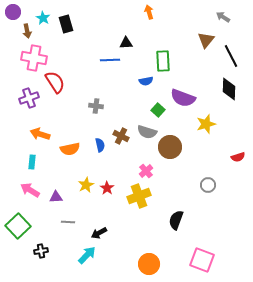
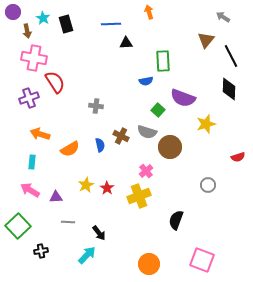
blue line at (110, 60): moved 1 px right, 36 px up
orange semicircle at (70, 149): rotated 18 degrees counterclockwise
black arrow at (99, 233): rotated 98 degrees counterclockwise
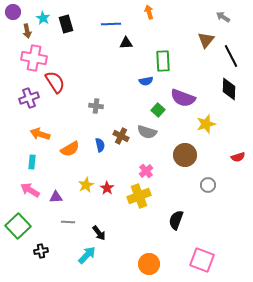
brown circle at (170, 147): moved 15 px right, 8 px down
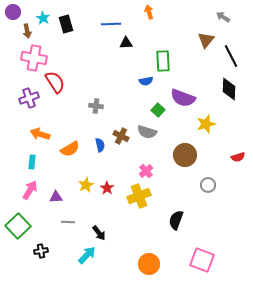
pink arrow at (30, 190): rotated 90 degrees clockwise
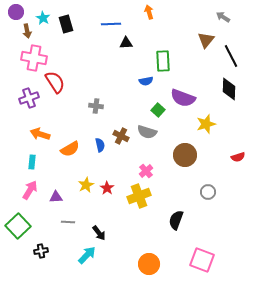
purple circle at (13, 12): moved 3 px right
gray circle at (208, 185): moved 7 px down
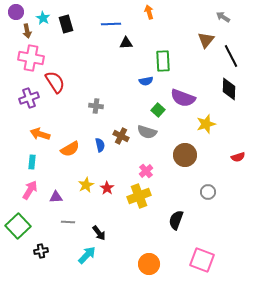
pink cross at (34, 58): moved 3 px left
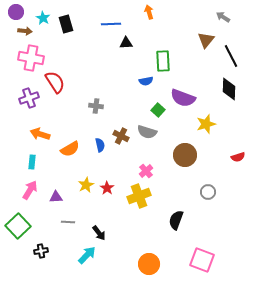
brown arrow at (27, 31): moved 2 px left; rotated 72 degrees counterclockwise
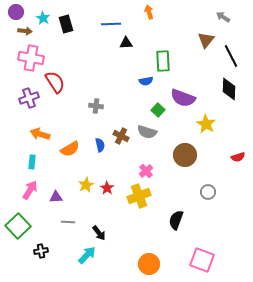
yellow star at (206, 124): rotated 24 degrees counterclockwise
